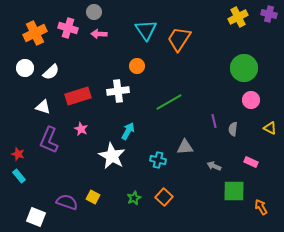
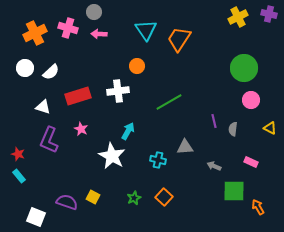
orange arrow: moved 3 px left
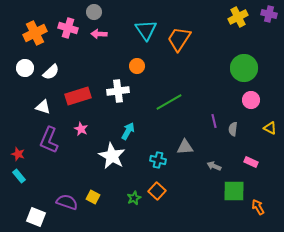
orange square: moved 7 px left, 6 px up
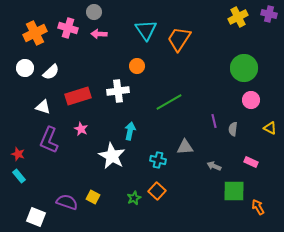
cyan arrow: moved 2 px right; rotated 18 degrees counterclockwise
